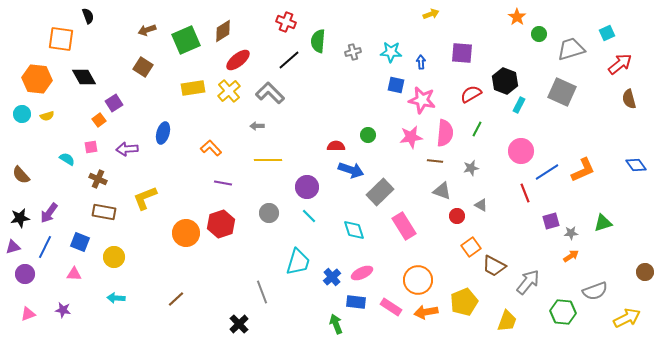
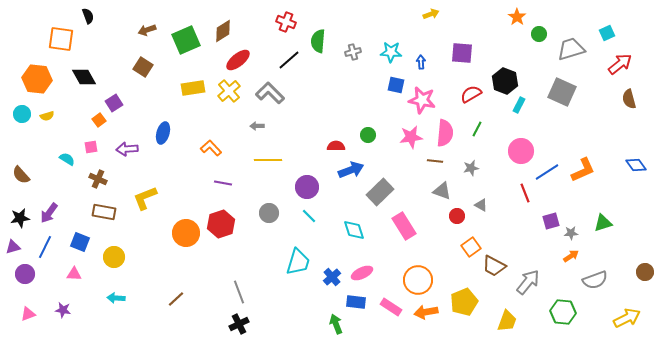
blue arrow at (351, 170): rotated 40 degrees counterclockwise
gray semicircle at (595, 291): moved 11 px up
gray line at (262, 292): moved 23 px left
black cross at (239, 324): rotated 18 degrees clockwise
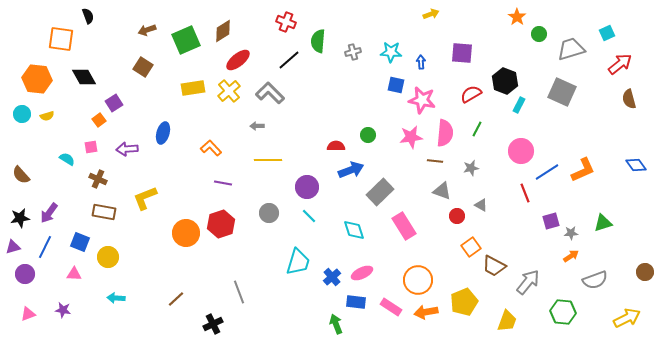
yellow circle at (114, 257): moved 6 px left
black cross at (239, 324): moved 26 px left
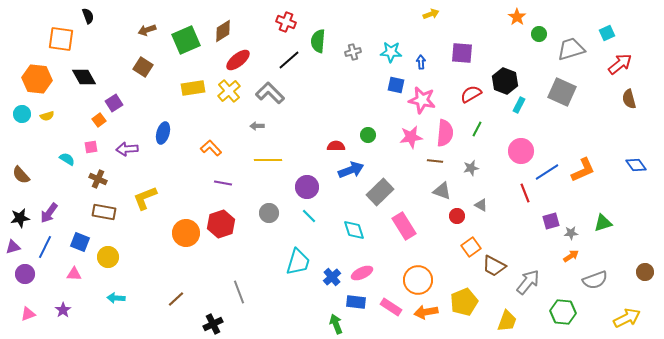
purple star at (63, 310): rotated 28 degrees clockwise
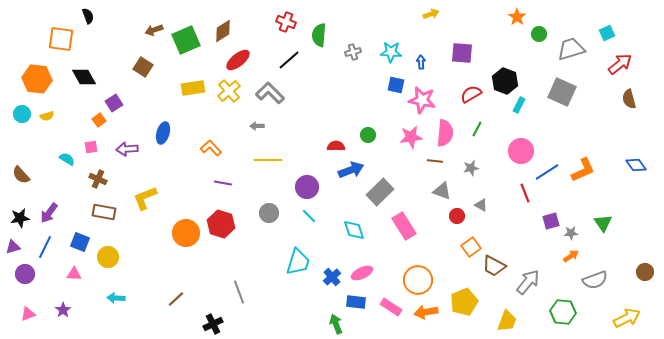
brown arrow at (147, 30): moved 7 px right
green semicircle at (318, 41): moved 1 px right, 6 px up
green triangle at (603, 223): rotated 48 degrees counterclockwise
red hexagon at (221, 224): rotated 24 degrees counterclockwise
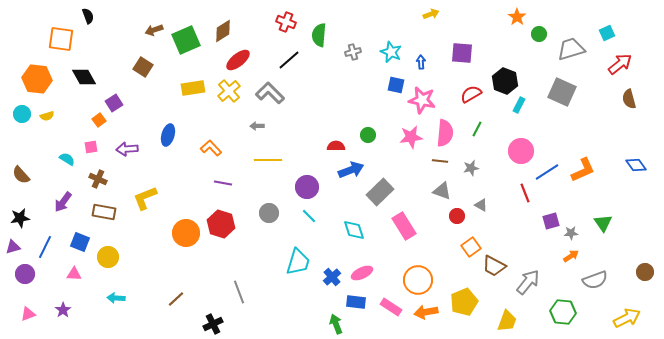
cyan star at (391, 52): rotated 20 degrees clockwise
blue ellipse at (163, 133): moved 5 px right, 2 px down
brown line at (435, 161): moved 5 px right
purple arrow at (49, 213): moved 14 px right, 11 px up
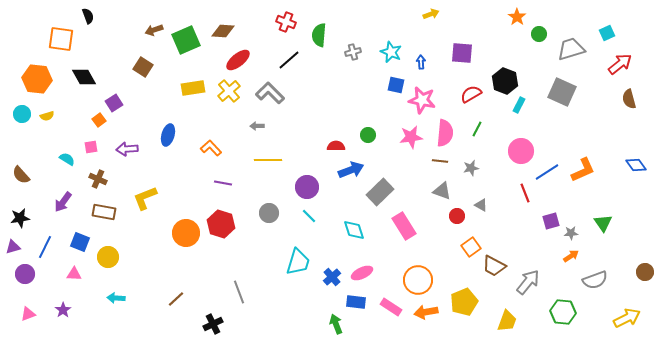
brown diamond at (223, 31): rotated 35 degrees clockwise
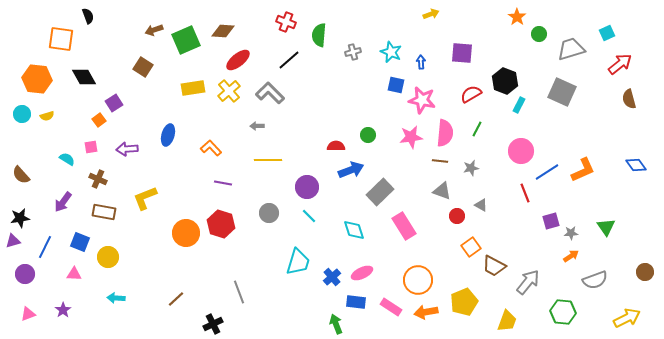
green triangle at (603, 223): moved 3 px right, 4 px down
purple triangle at (13, 247): moved 6 px up
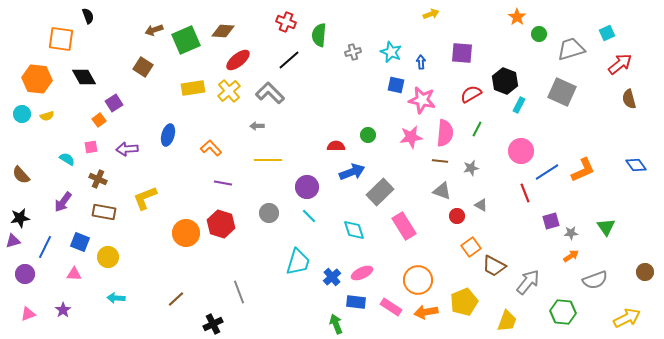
blue arrow at (351, 170): moved 1 px right, 2 px down
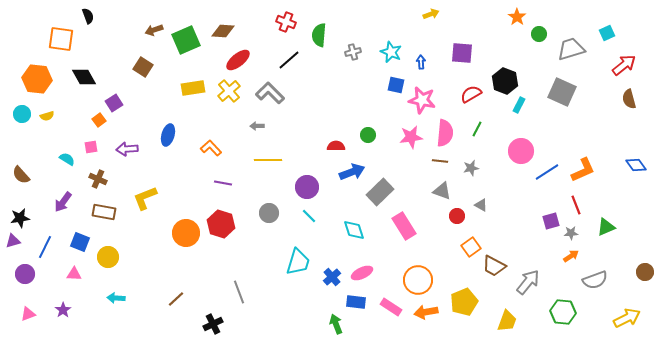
red arrow at (620, 64): moved 4 px right, 1 px down
red line at (525, 193): moved 51 px right, 12 px down
green triangle at (606, 227): rotated 42 degrees clockwise
